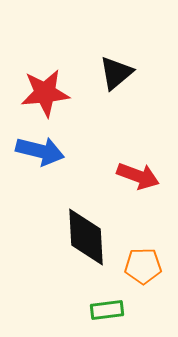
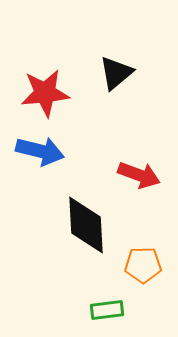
red arrow: moved 1 px right, 1 px up
black diamond: moved 12 px up
orange pentagon: moved 1 px up
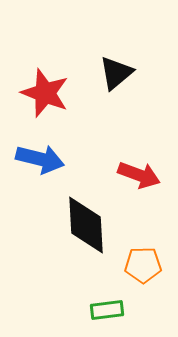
red star: rotated 27 degrees clockwise
blue arrow: moved 8 px down
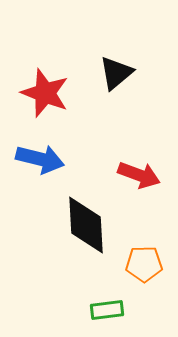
orange pentagon: moved 1 px right, 1 px up
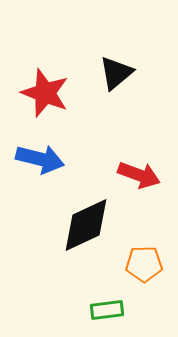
black diamond: rotated 68 degrees clockwise
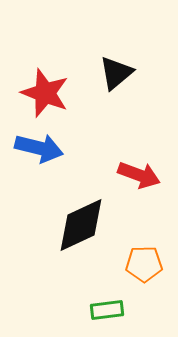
blue arrow: moved 1 px left, 11 px up
black diamond: moved 5 px left
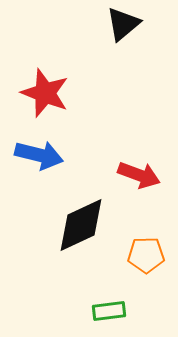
black triangle: moved 7 px right, 49 px up
blue arrow: moved 7 px down
orange pentagon: moved 2 px right, 9 px up
green rectangle: moved 2 px right, 1 px down
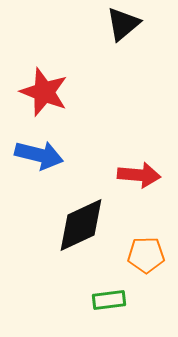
red star: moved 1 px left, 1 px up
red arrow: rotated 15 degrees counterclockwise
green rectangle: moved 11 px up
